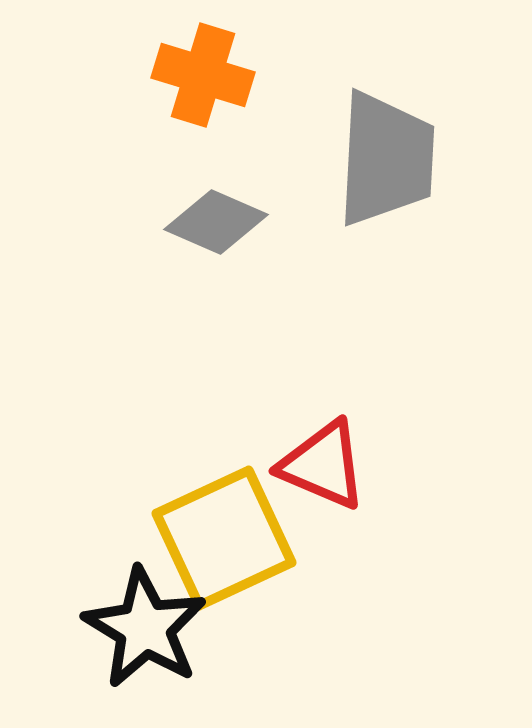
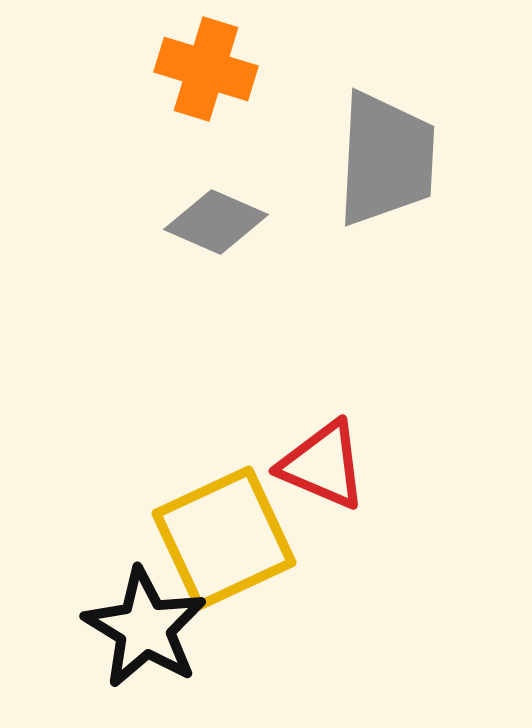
orange cross: moved 3 px right, 6 px up
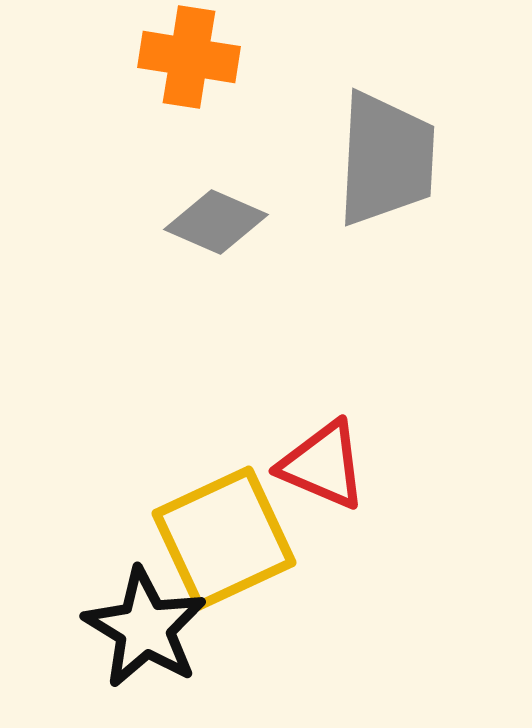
orange cross: moved 17 px left, 12 px up; rotated 8 degrees counterclockwise
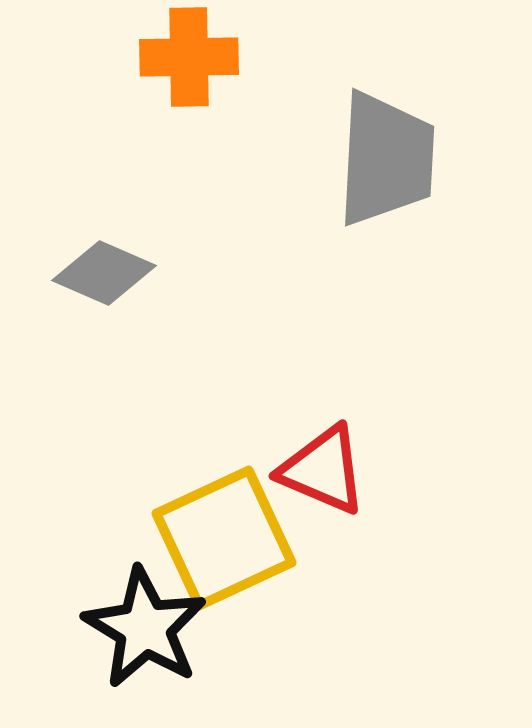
orange cross: rotated 10 degrees counterclockwise
gray diamond: moved 112 px left, 51 px down
red triangle: moved 5 px down
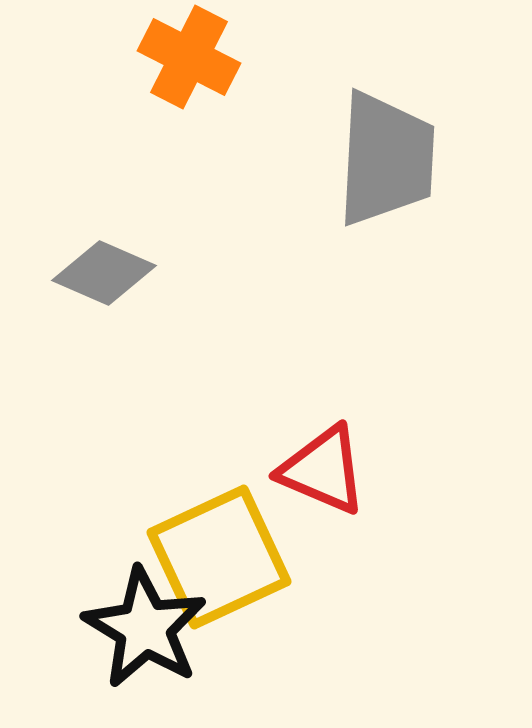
orange cross: rotated 28 degrees clockwise
yellow square: moved 5 px left, 19 px down
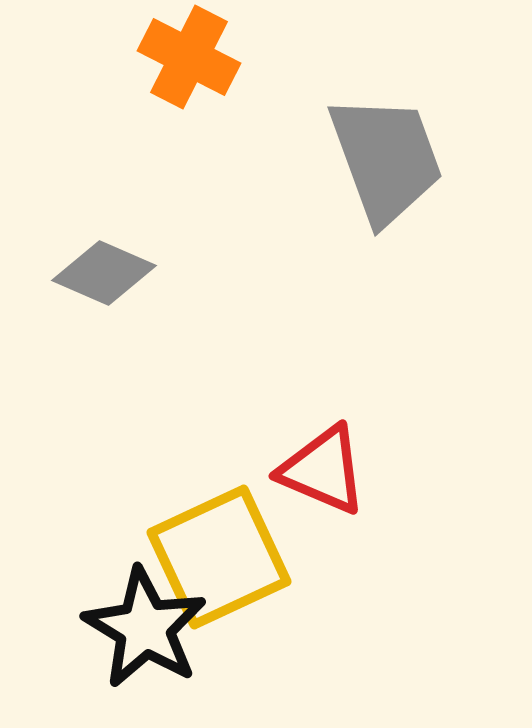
gray trapezoid: rotated 23 degrees counterclockwise
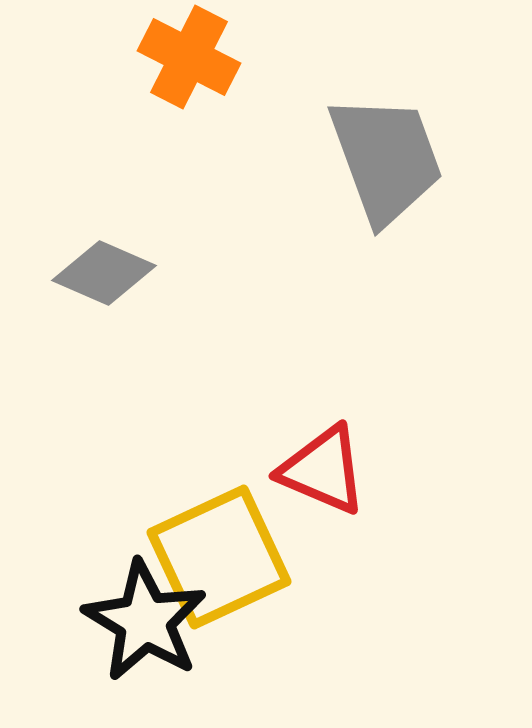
black star: moved 7 px up
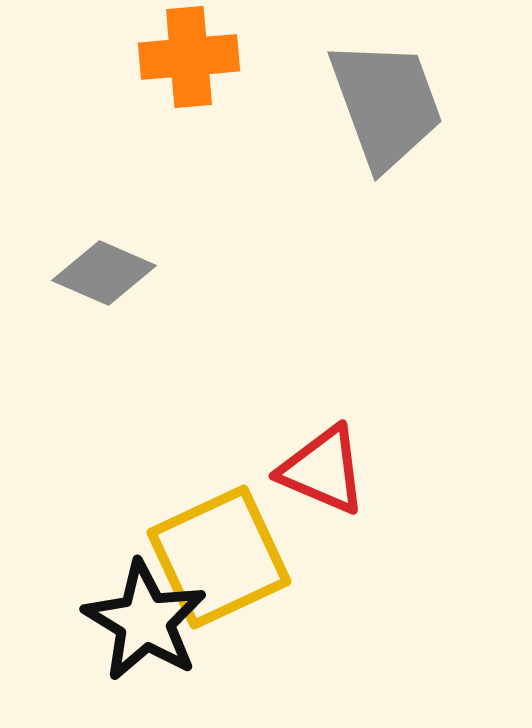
orange cross: rotated 32 degrees counterclockwise
gray trapezoid: moved 55 px up
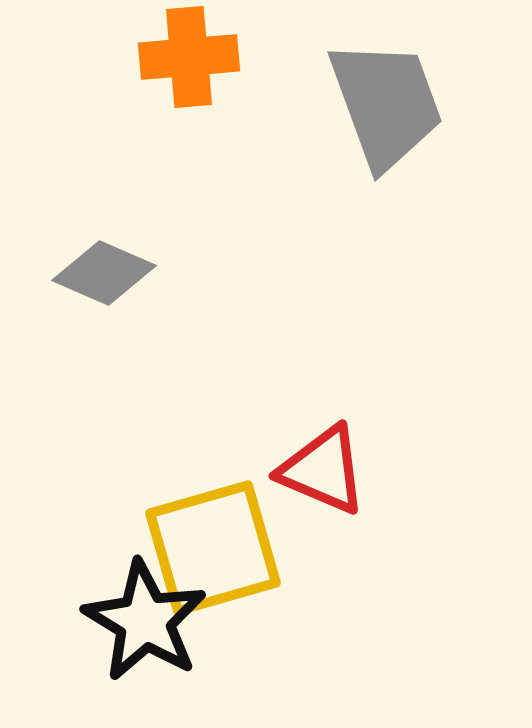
yellow square: moved 6 px left, 9 px up; rotated 9 degrees clockwise
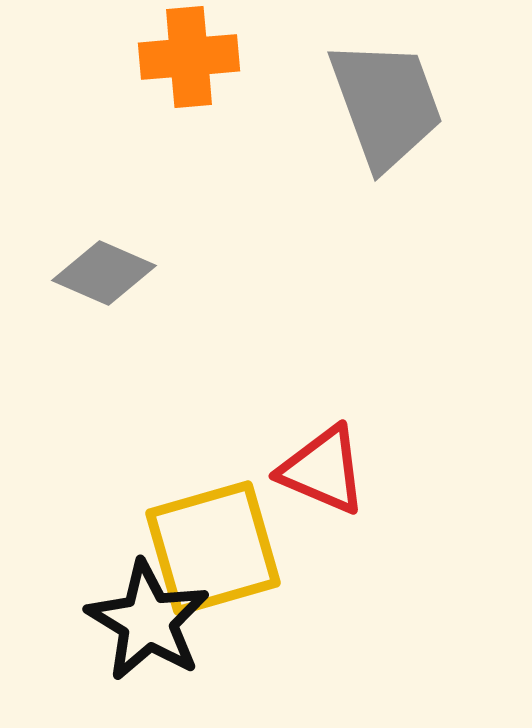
black star: moved 3 px right
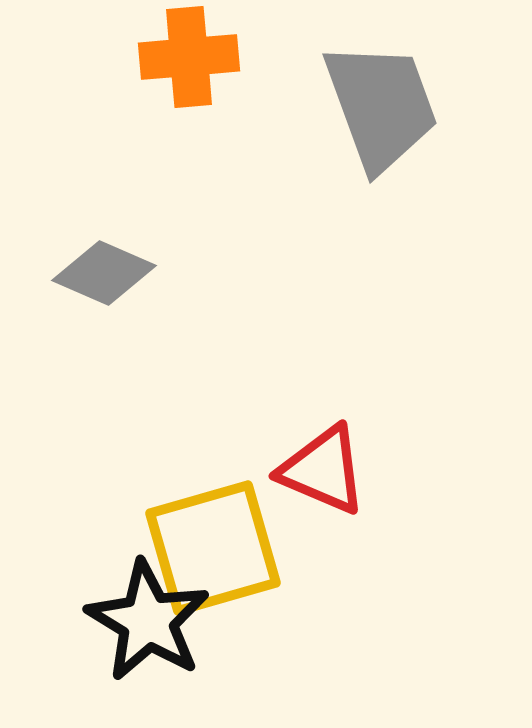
gray trapezoid: moved 5 px left, 2 px down
